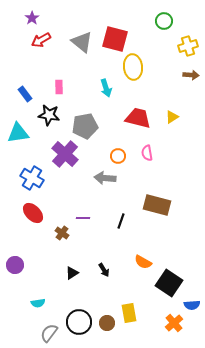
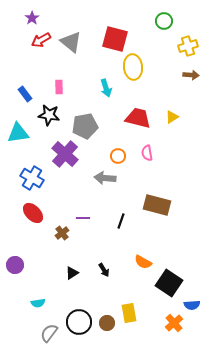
gray triangle: moved 11 px left
brown cross: rotated 16 degrees clockwise
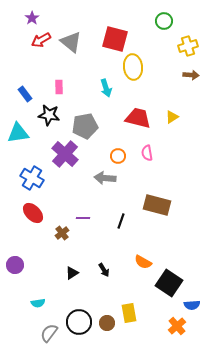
orange cross: moved 3 px right, 3 px down
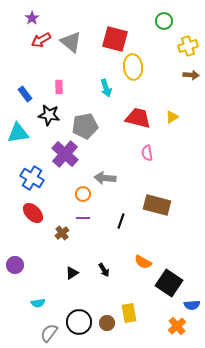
orange circle: moved 35 px left, 38 px down
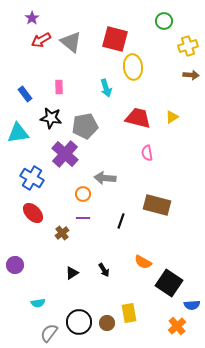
black star: moved 2 px right, 3 px down
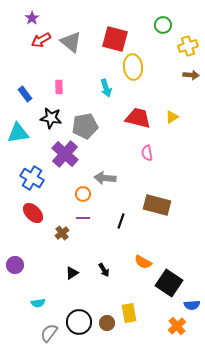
green circle: moved 1 px left, 4 px down
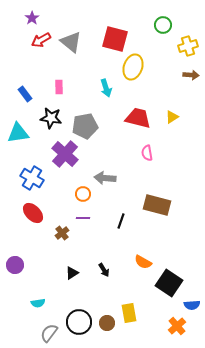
yellow ellipse: rotated 25 degrees clockwise
